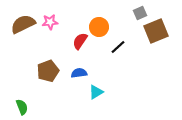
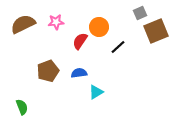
pink star: moved 6 px right
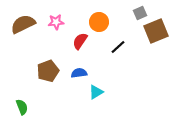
orange circle: moved 5 px up
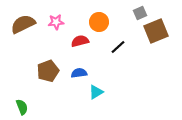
red semicircle: rotated 42 degrees clockwise
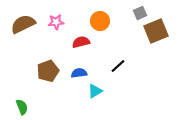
orange circle: moved 1 px right, 1 px up
red semicircle: moved 1 px right, 1 px down
black line: moved 19 px down
cyan triangle: moved 1 px left, 1 px up
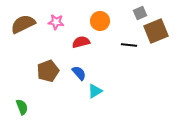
pink star: rotated 14 degrees clockwise
black line: moved 11 px right, 21 px up; rotated 49 degrees clockwise
blue semicircle: rotated 56 degrees clockwise
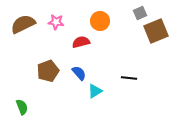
black line: moved 33 px down
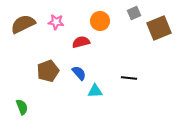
gray square: moved 6 px left
brown square: moved 3 px right, 3 px up
cyan triangle: rotated 28 degrees clockwise
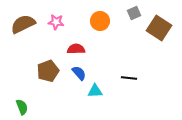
brown square: rotated 35 degrees counterclockwise
red semicircle: moved 5 px left, 7 px down; rotated 12 degrees clockwise
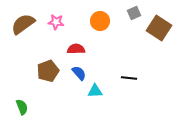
brown semicircle: rotated 10 degrees counterclockwise
